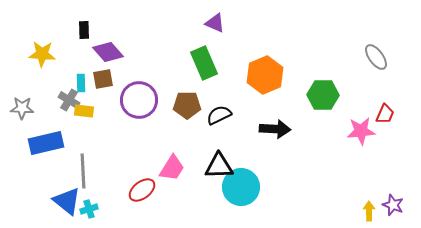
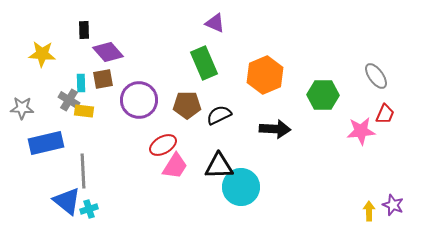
gray ellipse: moved 19 px down
pink trapezoid: moved 3 px right, 2 px up
red ellipse: moved 21 px right, 45 px up; rotated 8 degrees clockwise
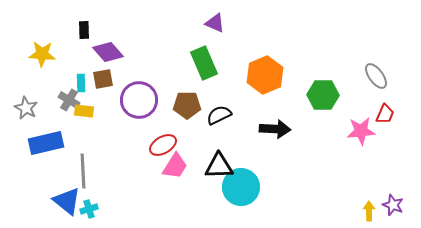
gray star: moved 4 px right; rotated 25 degrees clockwise
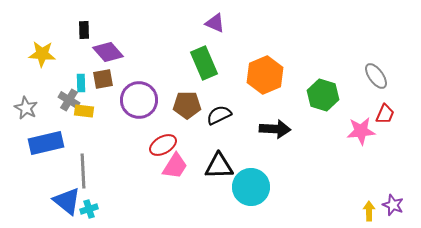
green hexagon: rotated 16 degrees clockwise
cyan circle: moved 10 px right
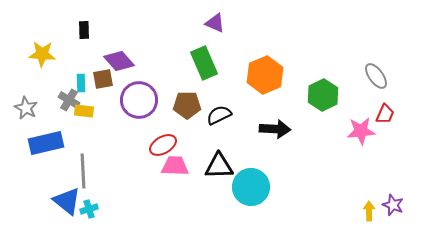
purple diamond: moved 11 px right, 9 px down
green hexagon: rotated 16 degrees clockwise
pink trapezoid: rotated 120 degrees counterclockwise
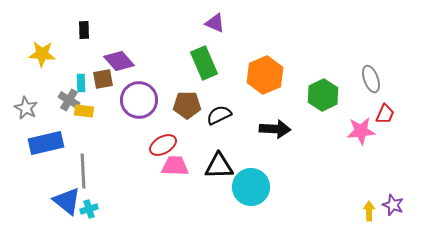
gray ellipse: moved 5 px left, 3 px down; rotated 16 degrees clockwise
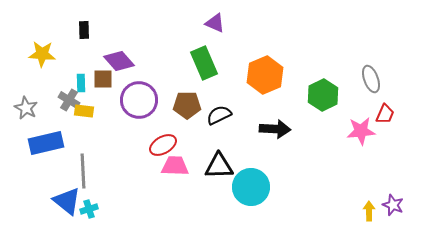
brown square: rotated 10 degrees clockwise
